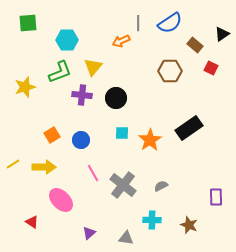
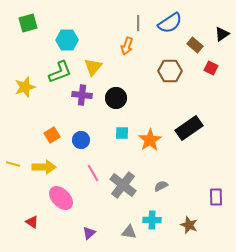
green square: rotated 12 degrees counterclockwise
orange arrow: moved 6 px right, 5 px down; rotated 48 degrees counterclockwise
yellow line: rotated 48 degrees clockwise
pink ellipse: moved 2 px up
gray triangle: moved 3 px right, 6 px up
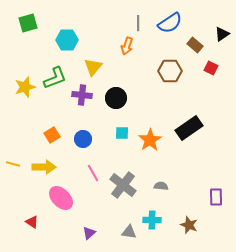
green L-shape: moved 5 px left, 6 px down
blue circle: moved 2 px right, 1 px up
gray semicircle: rotated 32 degrees clockwise
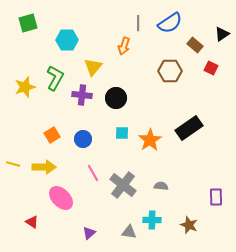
orange arrow: moved 3 px left
green L-shape: rotated 40 degrees counterclockwise
